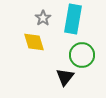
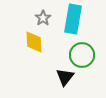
yellow diamond: rotated 15 degrees clockwise
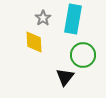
green circle: moved 1 px right
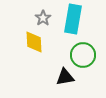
black triangle: rotated 42 degrees clockwise
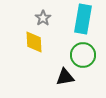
cyan rectangle: moved 10 px right
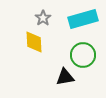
cyan rectangle: rotated 64 degrees clockwise
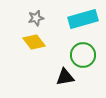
gray star: moved 7 px left; rotated 21 degrees clockwise
yellow diamond: rotated 35 degrees counterclockwise
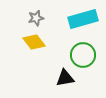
black triangle: moved 1 px down
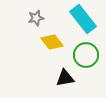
cyan rectangle: rotated 68 degrees clockwise
yellow diamond: moved 18 px right
green circle: moved 3 px right
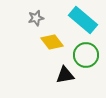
cyan rectangle: moved 1 px down; rotated 12 degrees counterclockwise
black triangle: moved 3 px up
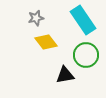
cyan rectangle: rotated 16 degrees clockwise
yellow diamond: moved 6 px left
